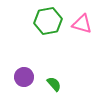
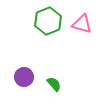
green hexagon: rotated 12 degrees counterclockwise
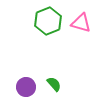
pink triangle: moved 1 px left, 1 px up
purple circle: moved 2 px right, 10 px down
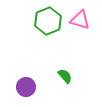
pink triangle: moved 1 px left, 3 px up
green semicircle: moved 11 px right, 8 px up
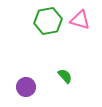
green hexagon: rotated 12 degrees clockwise
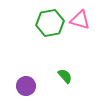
green hexagon: moved 2 px right, 2 px down
purple circle: moved 1 px up
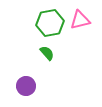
pink triangle: rotated 30 degrees counterclockwise
green semicircle: moved 18 px left, 23 px up
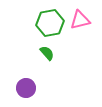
purple circle: moved 2 px down
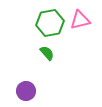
purple circle: moved 3 px down
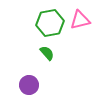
purple circle: moved 3 px right, 6 px up
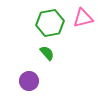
pink triangle: moved 3 px right, 2 px up
purple circle: moved 4 px up
